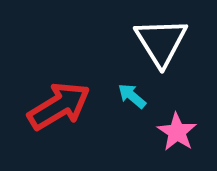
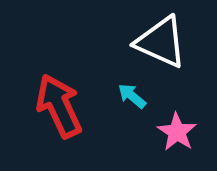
white triangle: rotated 34 degrees counterclockwise
red arrow: rotated 84 degrees counterclockwise
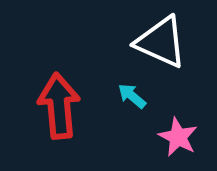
red arrow: rotated 20 degrees clockwise
pink star: moved 1 px right, 5 px down; rotated 6 degrees counterclockwise
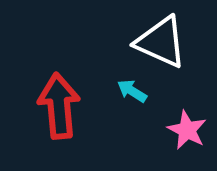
cyan arrow: moved 5 px up; rotated 8 degrees counterclockwise
pink star: moved 9 px right, 7 px up
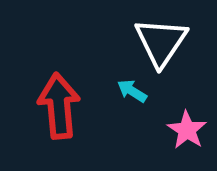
white triangle: rotated 40 degrees clockwise
pink star: rotated 6 degrees clockwise
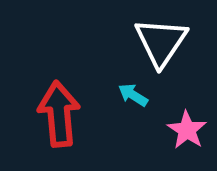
cyan arrow: moved 1 px right, 4 px down
red arrow: moved 8 px down
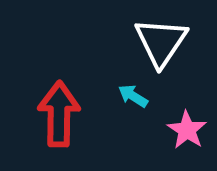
cyan arrow: moved 1 px down
red arrow: rotated 6 degrees clockwise
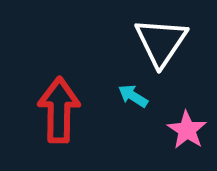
red arrow: moved 4 px up
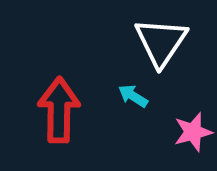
pink star: moved 6 px right, 2 px down; rotated 24 degrees clockwise
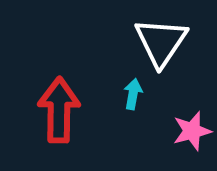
cyan arrow: moved 2 px up; rotated 68 degrees clockwise
pink star: moved 1 px left, 1 px up
